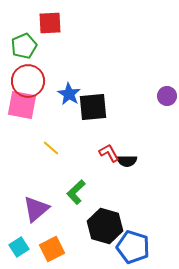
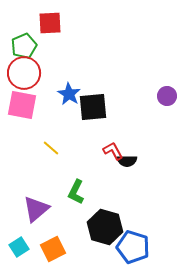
red circle: moved 4 px left, 8 px up
red L-shape: moved 4 px right, 2 px up
green L-shape: rotated 20 degrees counterclockwise
black hexagon: moved 1 px down
orange square: moved 1 px right
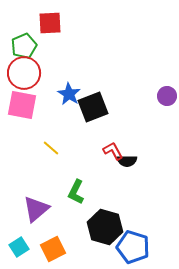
black square: rotated 16 degrees counterclockwise
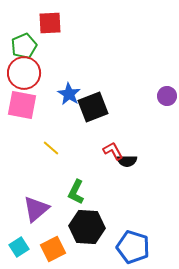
black hexagon: moved 18 px left; rotated 12 degrees counterclockwise
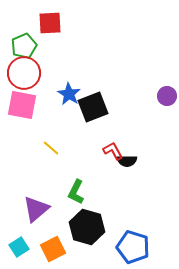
black hexagon: rotated 12 degrees clockwise
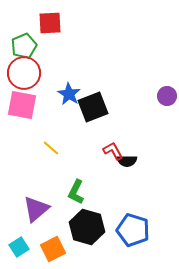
blue pentagon: moved 17 px up
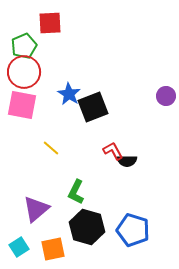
red circle: moved 1 px up
purple circle: moved 1 px left
orange square: rotated 15 degrees clockwise
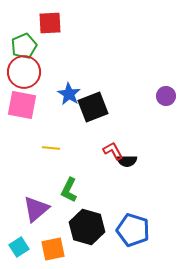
yellow line: rotated 36 degrees counterclockwise
green L-shape: moved 7 px left, 2 px up
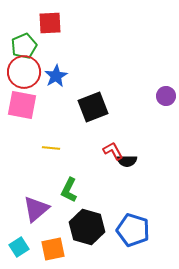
blue star: moved 13 px left, 18 px up; rotated 10 degrees clockwise
